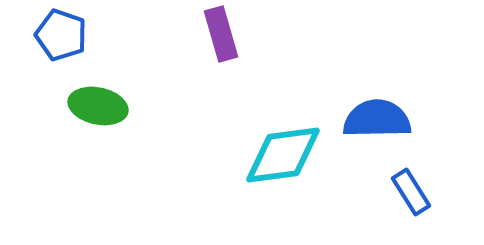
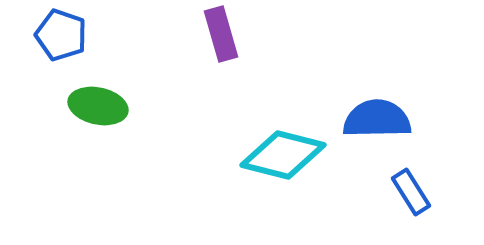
cyan diamond: rotated 22 degrees clockwise
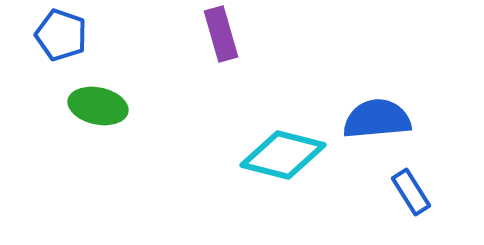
blue semicircle: rotated 4 degrees counterclockwise
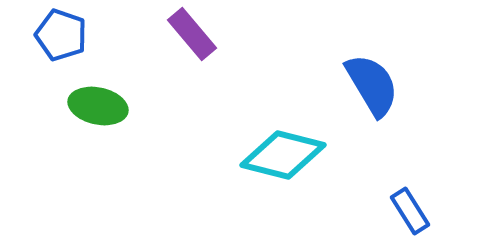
purple rectangle: moved 29 px left; rotated 24 degrees counterclockwise
blue semicircle: moved 5 px left, 34 px up; rotated 64 degrees clockwise
blue rectangle: moved 1 px left, 19 px down
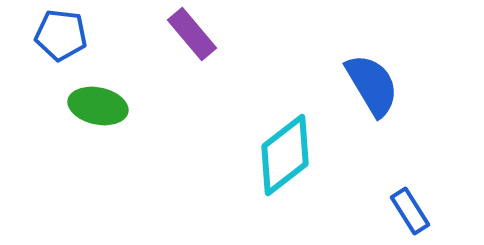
blue pentagon: rotated 12 degrees counterclockwise
cyan diamond: moved 2 px right; rotated 52 degrees counterclockwise
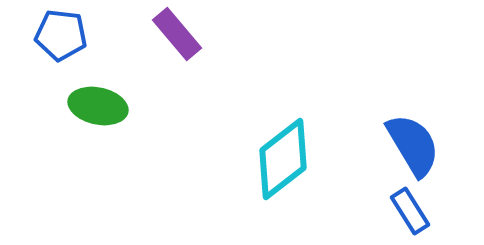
purple rectangle: moved 15 px left
blue semicircle: moved 41 px right, 60 px down
cyan diamond: moved 2 px left, 4 px down
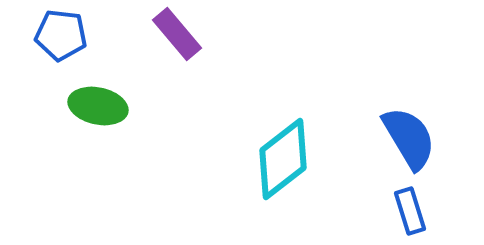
blue semicircle: moved 4 px left, 7 px up
blue rectangle: rotated 15 degrees clockwise
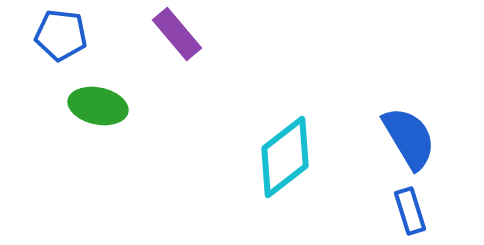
cyan diamond: moved 2 px right, 2 px up
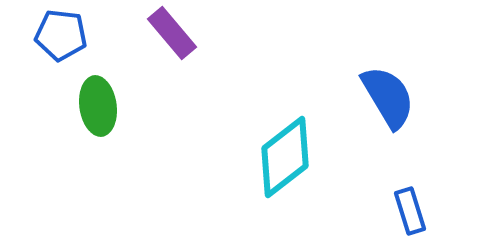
purple rectangle: moved 5 px left, 1 px up
green ellipse: rotated 70 degrees clockwise
blue semicircle: moved 21 px left, 41 px up
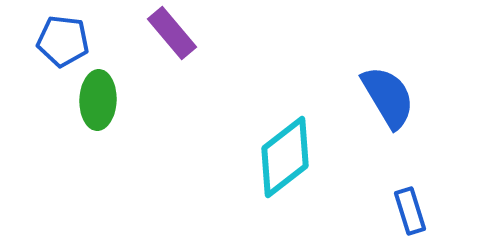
blue pentagon: moved 2 px right, 6 px down
green ellipse: moved 6 px up; rotated 10 degrees clockwise
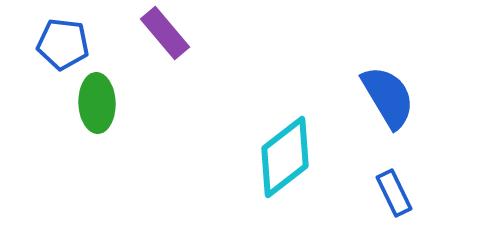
purple rectangle: moved 7 px left
blue pentagon: moved 3 px down
green ellipse: moved 1 px left, 3 px down; rotated 4 degrees counterclockwise
blue rectangle: moved 16 px left, 18 px up; rotated 9 degrees counterclockwise
